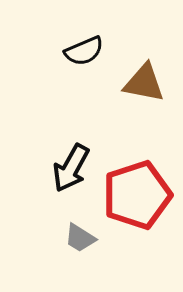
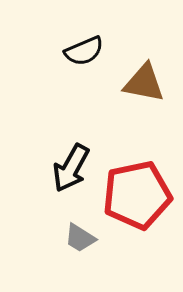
red pentagon: rotated 6 degrees clockwise
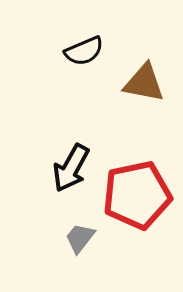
gray trapezoid: rotated 96 degrees clockwise
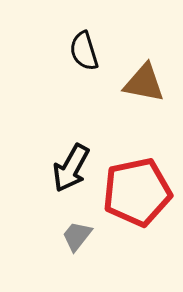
black semicircle: rotated 96 degrees clockwise
red pentagon: moved 3 px up
gray trapezoid: moved 3 px left, 2 px up
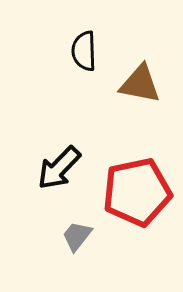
black semicircle: rotated 15 degrees clockwise
brown triangle: moved 4 px left, 1 px down
black arrow: moved 12 px left; rotated 15 degrees clockwise
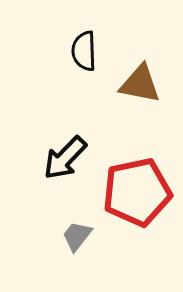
black arrow: moved 6 px right, 10 px up
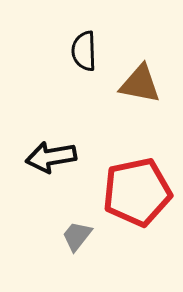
black arrow: moved 14 px left, 1 px up; rotated 36 degrees clockwise
